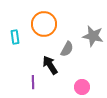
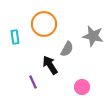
purple line: rotated 24 degrees counterclockwise
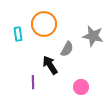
cyan rectangle: moved 3 px right, 3 px up
purple line: rotated 24 degrees clockwise
pink circle: moved 1 px left
